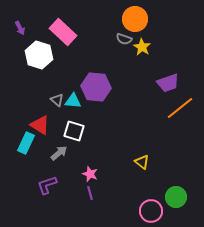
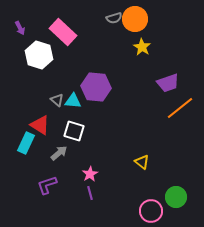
gray semicircle: moved 10 px left, 21 px up; rotated 35 degrees counterclockwise
pink star: rotated 21 degrees clockwise
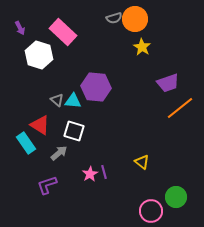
cyan rectangle: rotated 60 degrees counterclockwise
purple line: moved 14 px right, 21 px up
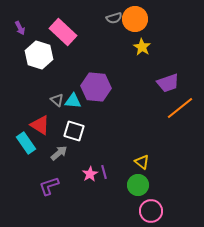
purple L-shape: moved 2 px right, 1 px down
green circle: moved 38 px left, 12 px up
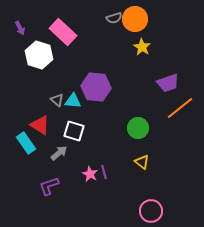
pink star: rotated 14 degrees counterclockwise
green circle: moved 57 px up
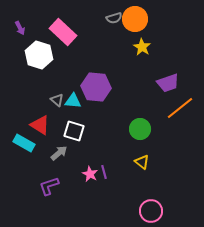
green circle: moved 2 px right, 1 px down
cyan rectangle: moved 2 px left; rotated 25 degrees counterclockwise
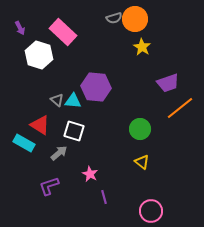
purple line: moved 25 px down
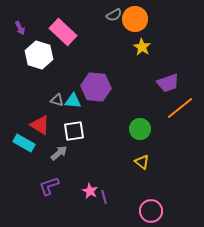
gray semicircle: moved 3 px up; rotated 14 degrees counterclockwise
gray triangle: rotated 24 degrees counterclockwise
white square: rotated 25 degrees counterclockwise
pink star: moved 17 px down
